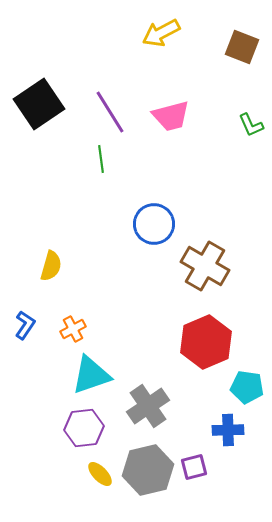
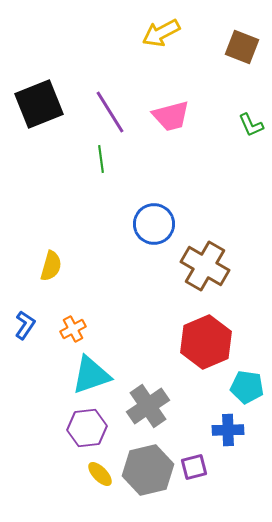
black square: rotated 12 degrees clockwise
purple hexagon: moved 3 px right
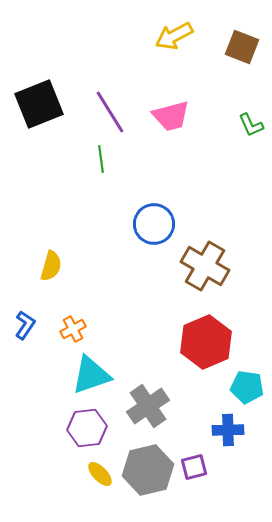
yellow arrow: moved 13 px right, 3 px down
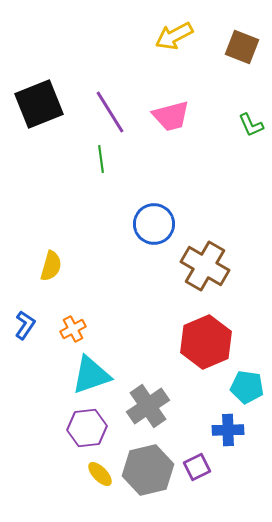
purple square: moved 3 px right; rotated 12 degrees counterclockwise
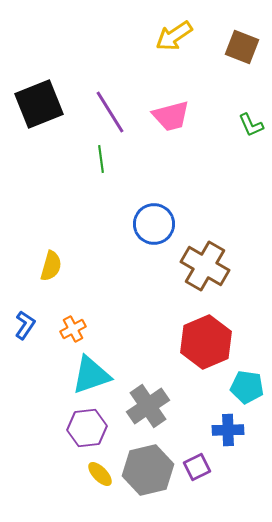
yellow arrow: rotated 6 degrees counterclockwise
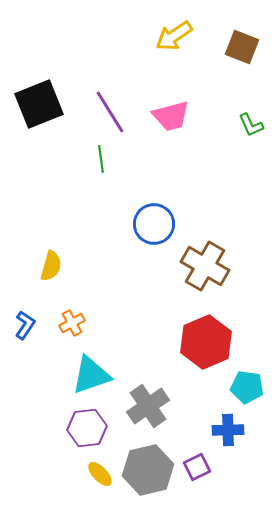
orange cross: moved 1 px left, 6 px up
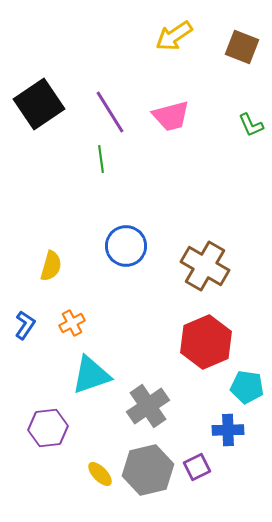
black square: rotated 12 degrees counterclockwise
blue circle: moved 28 px left, 22 px down
purple hexagon: moved 39 px left
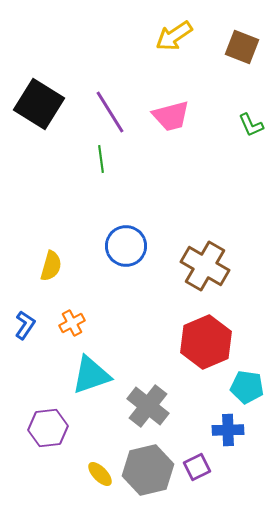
black square: rotated 24 degrees counterclockwise
gray cross: rotated 18 degrees counterclockwise
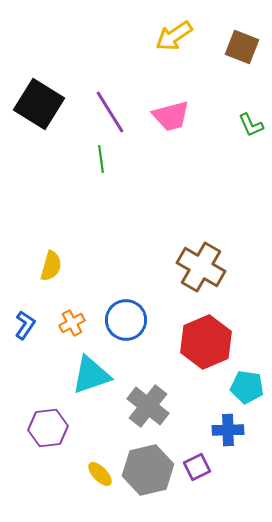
blue circle: moved 74 px down
brown cross: moved 4 px left, 1 px down
